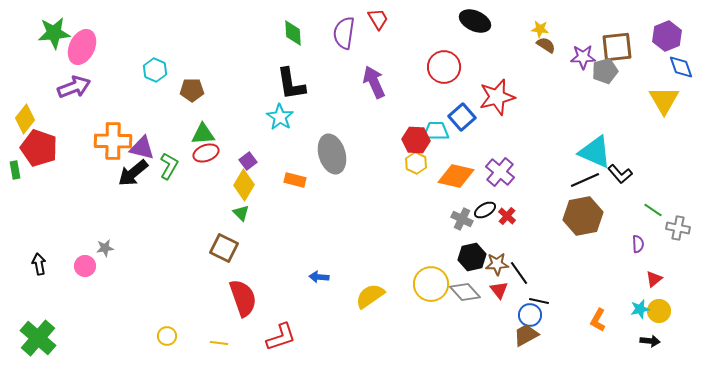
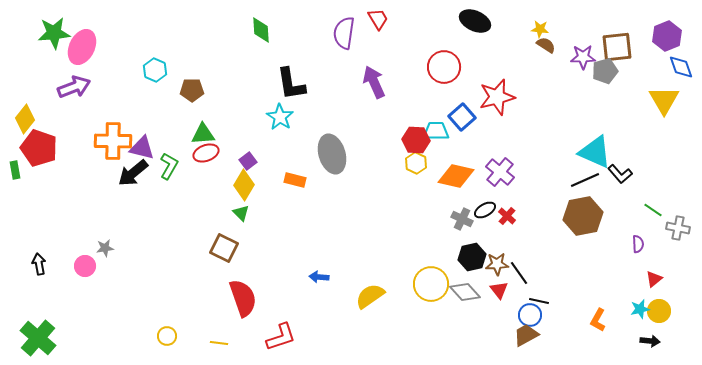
green diamond at (293, 33): moved 32 px left, 3 px up
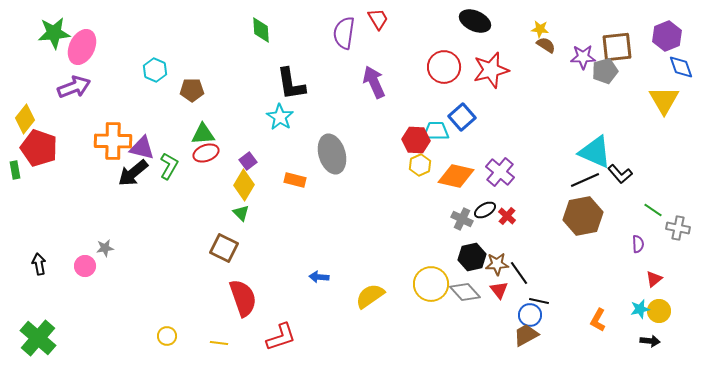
red star at (497, 97): moved 6 px left, 27 px up
yellow hexagon at (416, 163): moved 4 px right, 2 px down; rotated 10 degrees clockwise
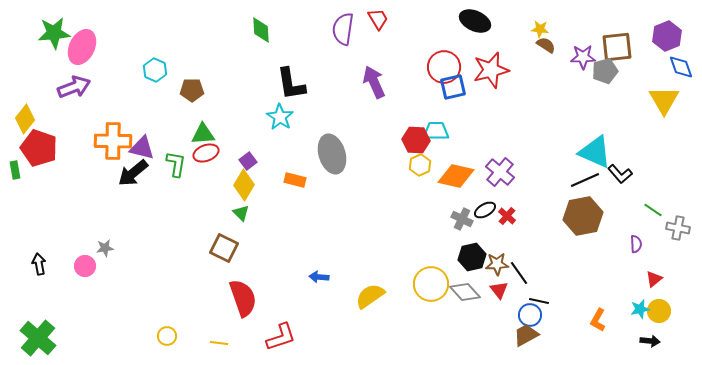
purple semicircle at (344, 33): moved 1 px left, 4 px up
blue square at (462, 117): moved 9 px left, 30 px up; rotated 28 degrees clockwise
green L-shape at (169, 166): moved 7 px right, 2 px up; rotated 20 degrees counterclockwise
purple semicircle at (638, 244): moved 2 px left
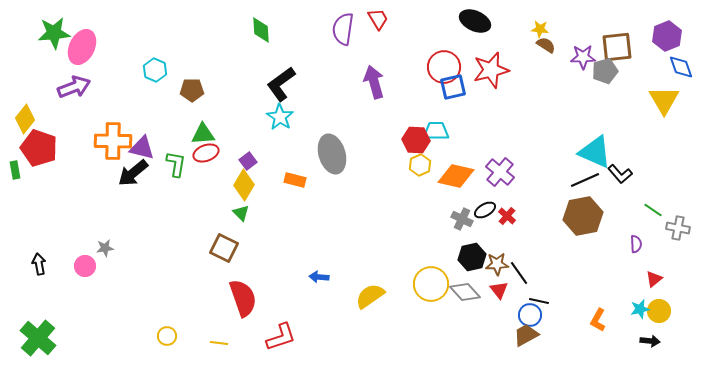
purple arrow at (374, 82): rotated 8 degrees clockwise
black L-shape at (291, 84): moved 10 px left; rotated 63 degrees clockwise
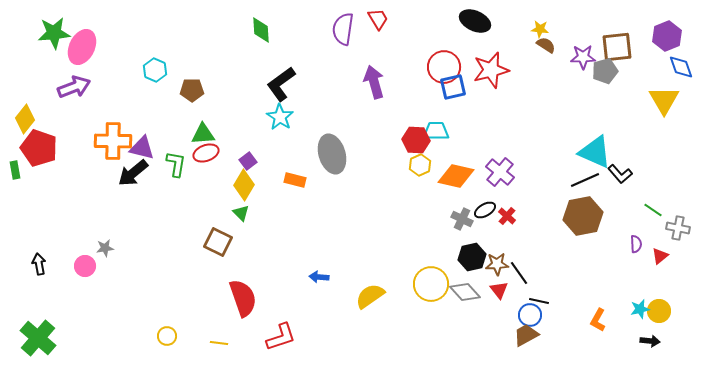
brown square at (224, 248): moved 6 px left, 6 px up
red triangle at (654, 279): moved 6 px right, 23 px up
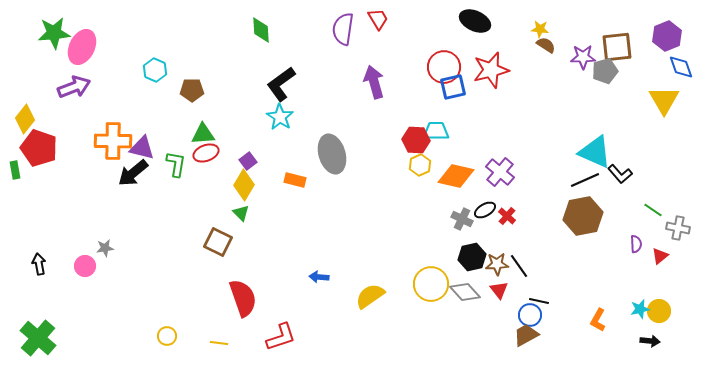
black line at (519, 273): moved 7 px up
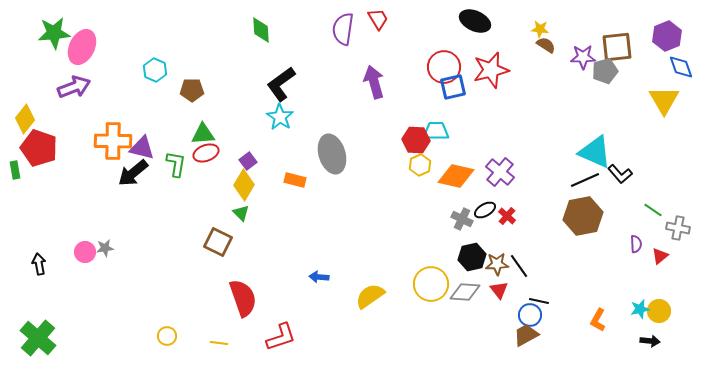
pink circle at (85, 266): moved 14 px up
gray diamond at (465, 292): rotated 44 degrees counterclockwise
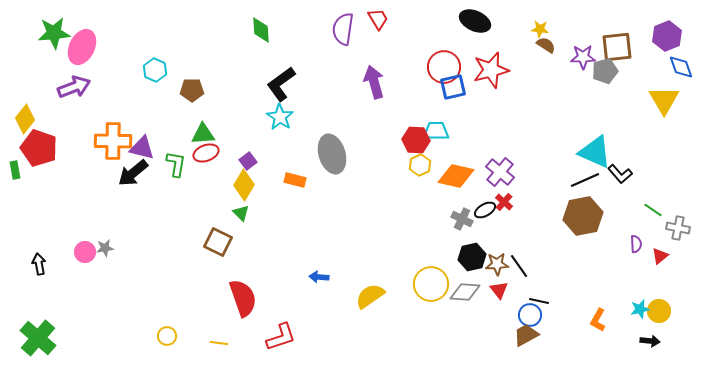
red cross at (507, 216): moved 3 px left, 14 px up
